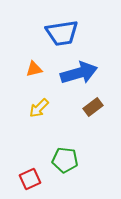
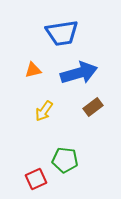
orange triangle: moved 1 px left, 1 px down
yellow arrow: moved 5 px right, 3 px down; rotated 10 degrees counterclockwise
red square: moved 6 px right
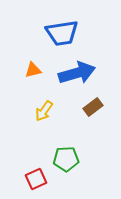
blue arrow: moved 2 px left
green pentagon: moved 1 px right, 1 px up; rotated 10 degrees counterclockwise
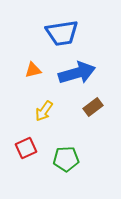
red square: moved 10 px left, 31 px up
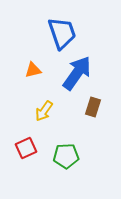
blue trapezoid: rotated 100 degrees counterclockwise
blue arrow: rotated 39 degrees counterclockwise
brown rectangle: rotated 36 degrees counterclockwise
green pentagon: moved 3 px up
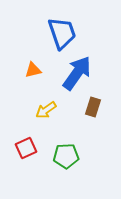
yellow arrow: moved 2 px right, 1 px up; rotated 20 degrees clockwise
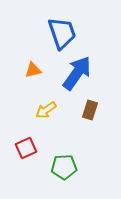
brown rectangle: moved 3 px left, 3 px down
green pentagon: moved 2 px left, 11 px down
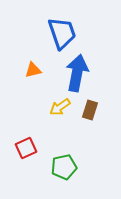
blue arrow: rotated 24 degrees counterclockwise
yellow arrow: moved 14 px right, 3 px up
green pentagon: rotated 10 degrees counterclockwise
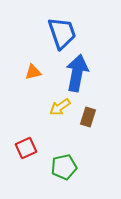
orange triangle: moved 2 px down
brown rectangle: moved 2 px left, 7 px down
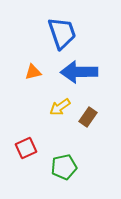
blue arrow: moved 2 px right, 1 px up; rotated 102 degrees counterclockwise
brown rectangle: rotated 18 degrees clockwise
